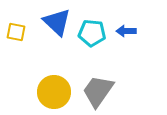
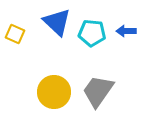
yellow square: moved 1 px left, 2 px down; rotated 12 degrees clockwise
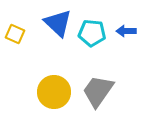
blue triangle: moved 1 px right, 1 px down
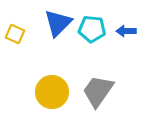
blue triangle: rotated 32 degrees clockwise
cyan pentagon: moved 4 px up
yellow circle: moved 2 px left
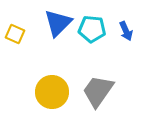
blue arrow: rotated 114 degrees counterclockwise
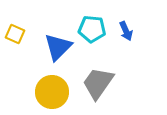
blue triangle: moved 24 px down
gray trapezoid: moved 8 px up
